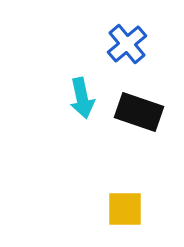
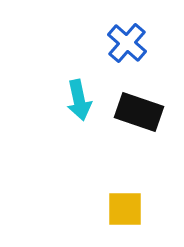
blue cross: moved 1 px up; rotated 9 degrees counterclockwise
cyan arrow: moved 3 px left, 2 px down
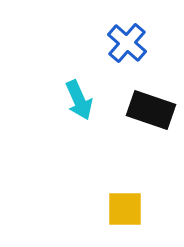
cyan arrow: rotated 12 degrees counterclockwise
black rectangle: moved 12 px right, 2 px up
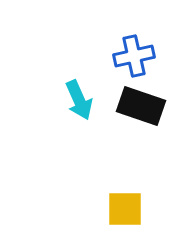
blue cross: moved 7 px right, 13 px down; rotated 36 degrees clockwise
black rectangle: moved 10 px left, 4 px up
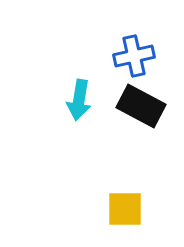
cyan arrow: rotated 33 degrees clockwise
black rectangle: rotated 9 degrees clockwise
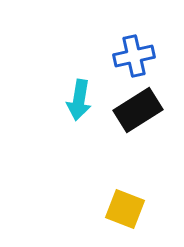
black rectangle: moved 3 px left, 4 px down; rotated 60 degrees counterclockwise
yellow square: rotated 21 degrees clockwise
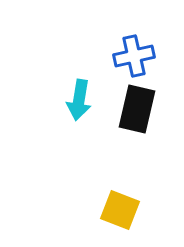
black rectangle: moved 1 px left, 1 px up; rotated 45 degrees counterclockwise
yellow square: moved 5 px left, 1 px down
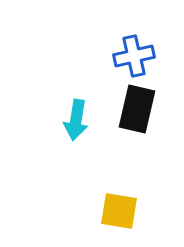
cyan arrow: moved 3 px left, 20 px down
yellow square: moved 1 px left, 1 px down; rotated 12 degrees counterclockwise
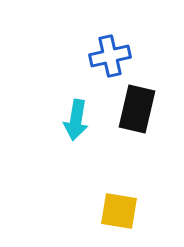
blue cross: moved 24 px left
